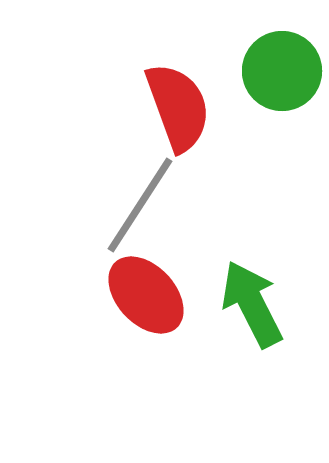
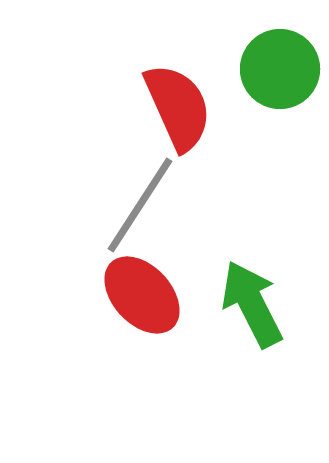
green circle: moved 2 px left, 2 px up
red semicircle: rotated 4 degrees counterclockwise
red ellipse: moved 4 px left
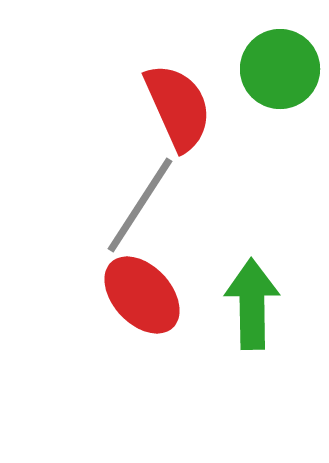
green arrow: rotated 26 degrees clockwise
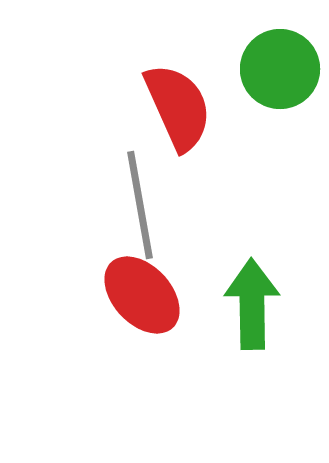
gray line: rotated 43 degrees counterclockwise
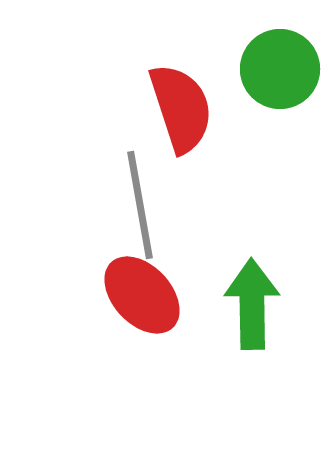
red semicircle: moved 3 px right, 1 px down; rotated 6 degrees clockwise
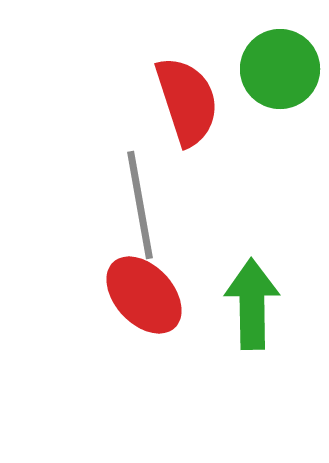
red semicircle: moved 6 px right, 7 px up
red ellipse: moved 2 px right
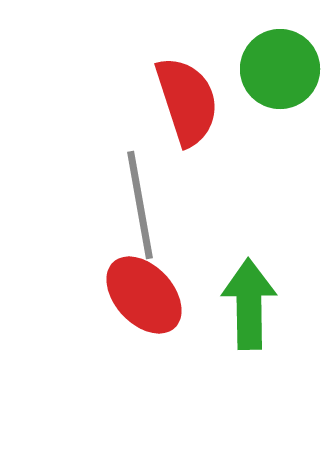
green arrow: moved 3 px left
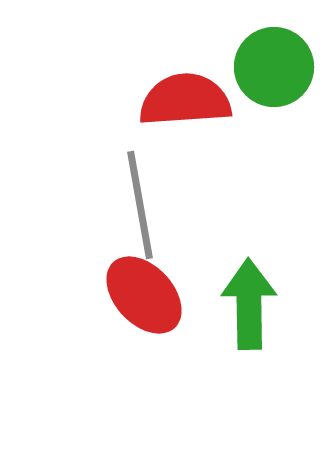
green circle: moved 6 px left, 2 px up
red semicircle: moved 2 px left, 1 px up; rotated 76 degrees counterclockwise
